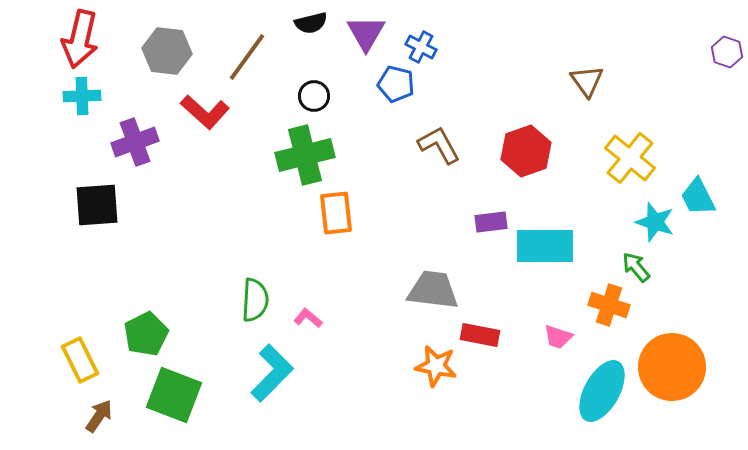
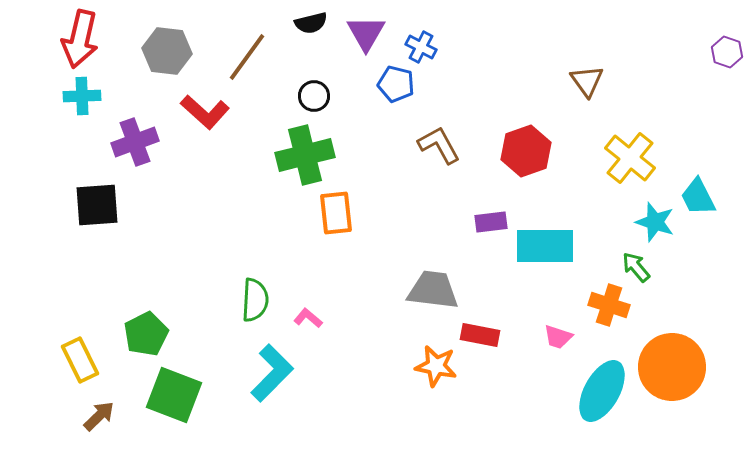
brown arrow: rotated 12 degrees clockwise
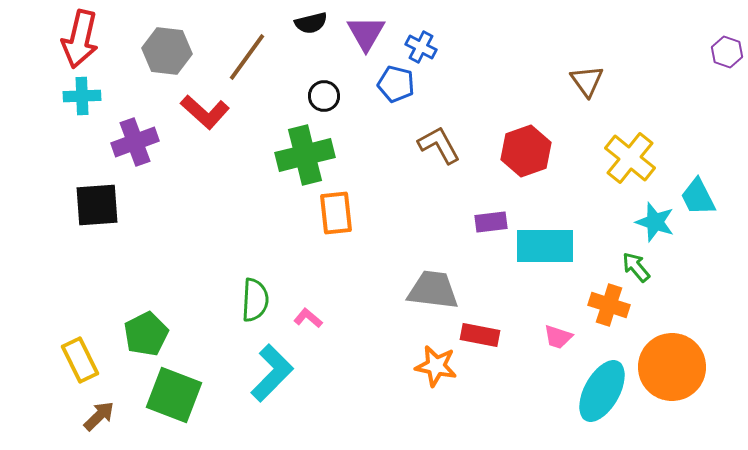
black circle: moved 10 px right
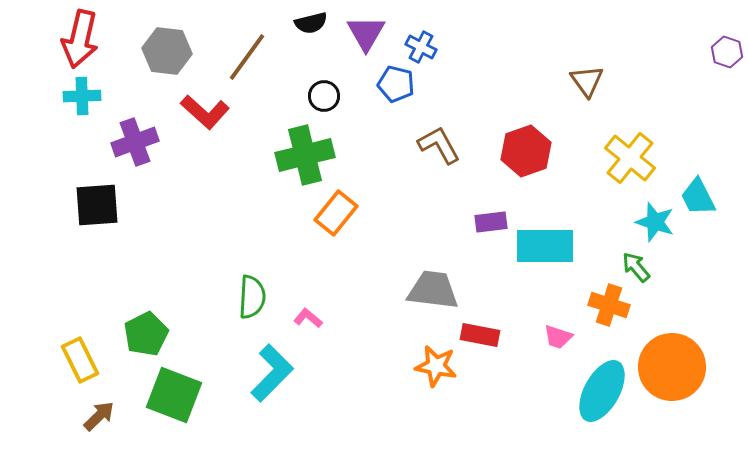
orange rectangle: rotated 45 degrees clockwise
green semicircle: moved 3 px left, 3 px up
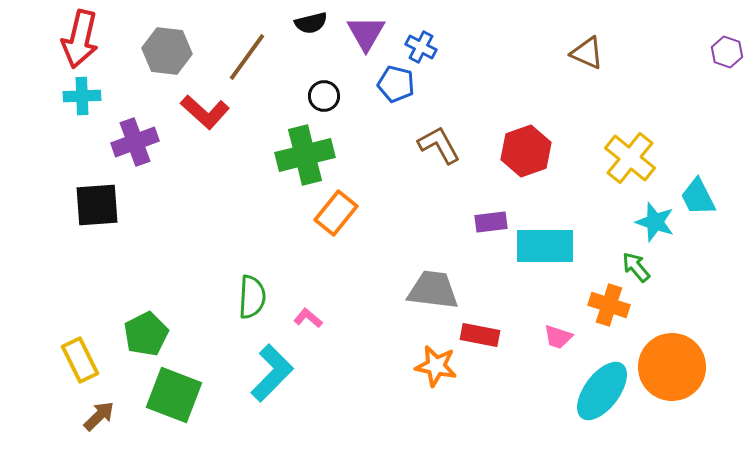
brown triangle: moved 28 px up; rotated 30 degrees counterclockwise
cyan ellipse: rotated 8 degrees clockwise
